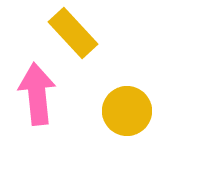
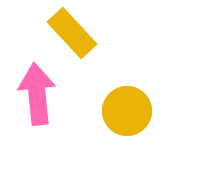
yellow rectangle: moved 1 px left
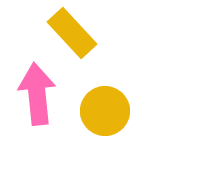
yellow circle: moved 22 px left
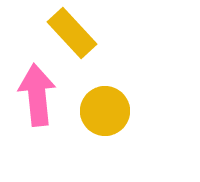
pink arrow: moved 1 px down
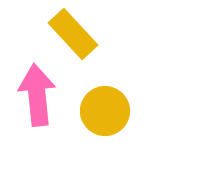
yellow rectangle: moved 1 px right, 1 px down
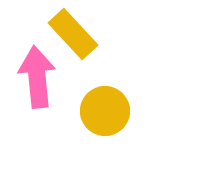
pink arrow: moved 18 px up
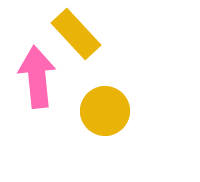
yellow rectangle: moved 3 px right
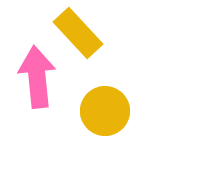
yellow rectangle: moved 2 px right, 1 px up
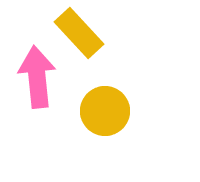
yellow rectangle: moved 1 px right
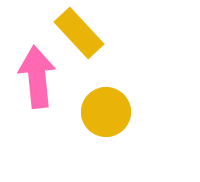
yellow circle: moved 1 px right, 1 px down
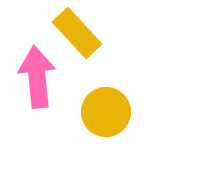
yellow rectangle: moved 2 px left
